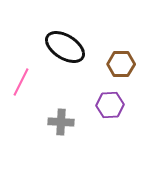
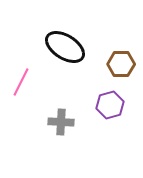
purple hexagon: rotated 12 degrees counterclockwise
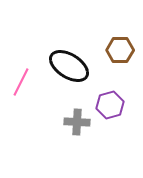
black ellipse: moved 4 px right, 19 px down
brown hexagon: moved 1 px left, 14 px up
gray cross: moved 16 px right
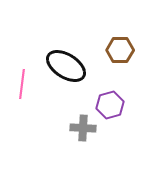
black ellipse: moved 3 px left
pink line: moved 1 px right, 2 px down; rotated 20 degrees counterclockwise
gray cross: moved 6 px right, 6 px down
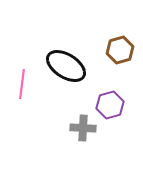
brown hexagon: rotated 16 degrees counterclockwise
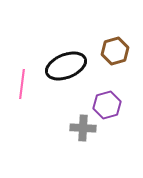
brown hexagon: moved 5 px left, 1 px down
black ellipse: rotated 54 degrees counterclockwise
purple hexagon: moved 3 px left
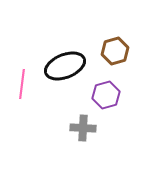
black ellipse: moved 1 px left
purple hexagon: moved 1 px left, 10 px up
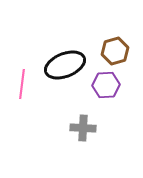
black ellipse: moved 1 px up
purple hexagon: moved 10 px up; rotated 12 degrees clockwise
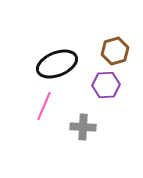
black ellipse: moved 8 px left, 1 px up
pink line: moved 22 px right, 22 px down; rotated 16 degrees clockwise
gray cross: moved 1 px up
